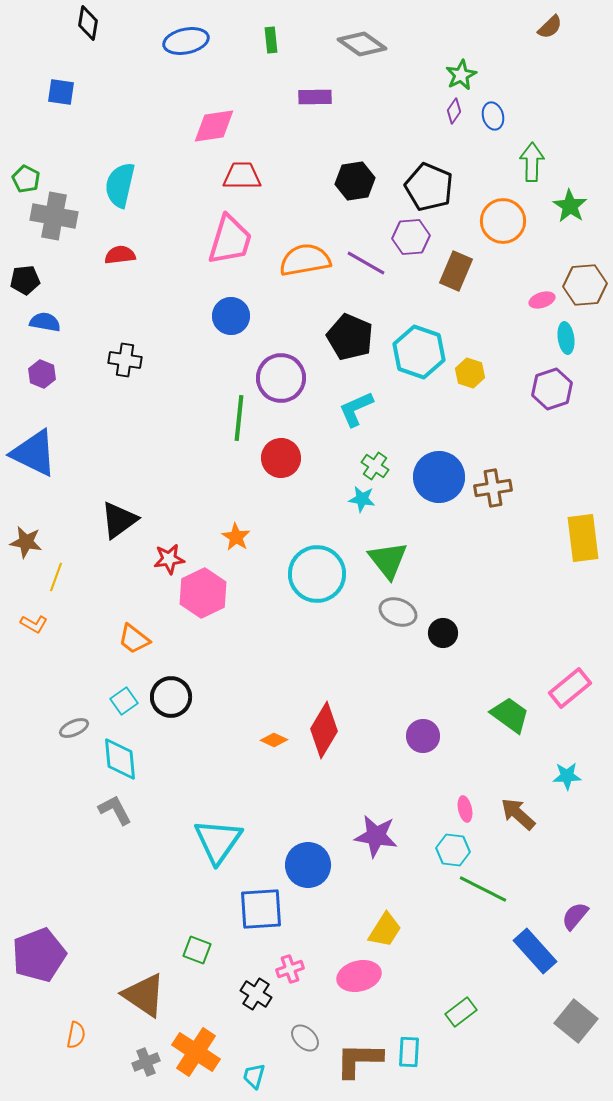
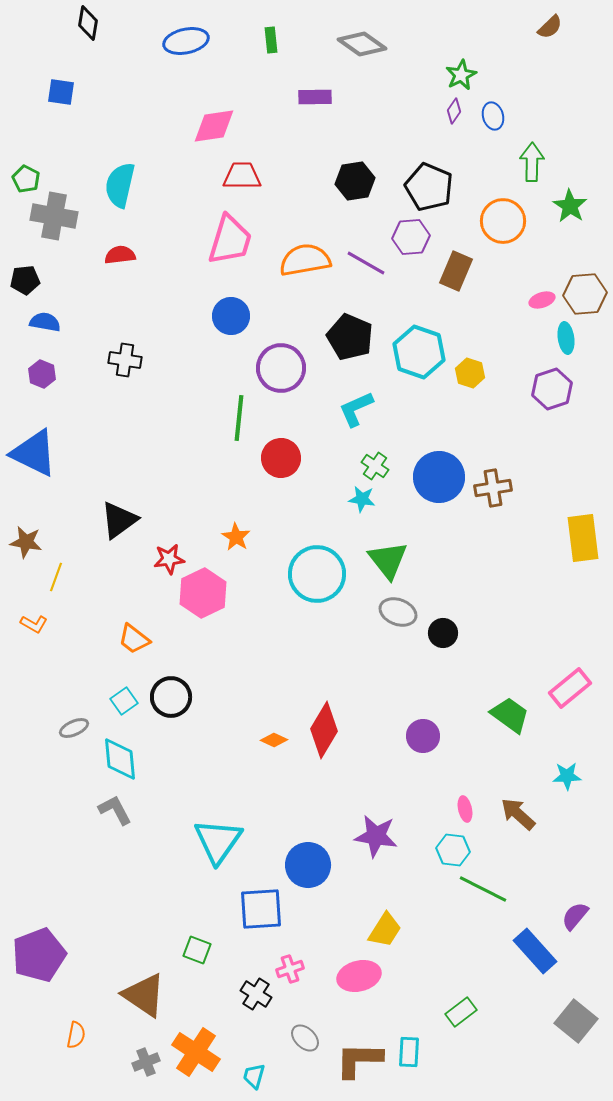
brown hexagon at (585, 285): moved 9 px down
purple circle at (281, 378): moved 10 px up
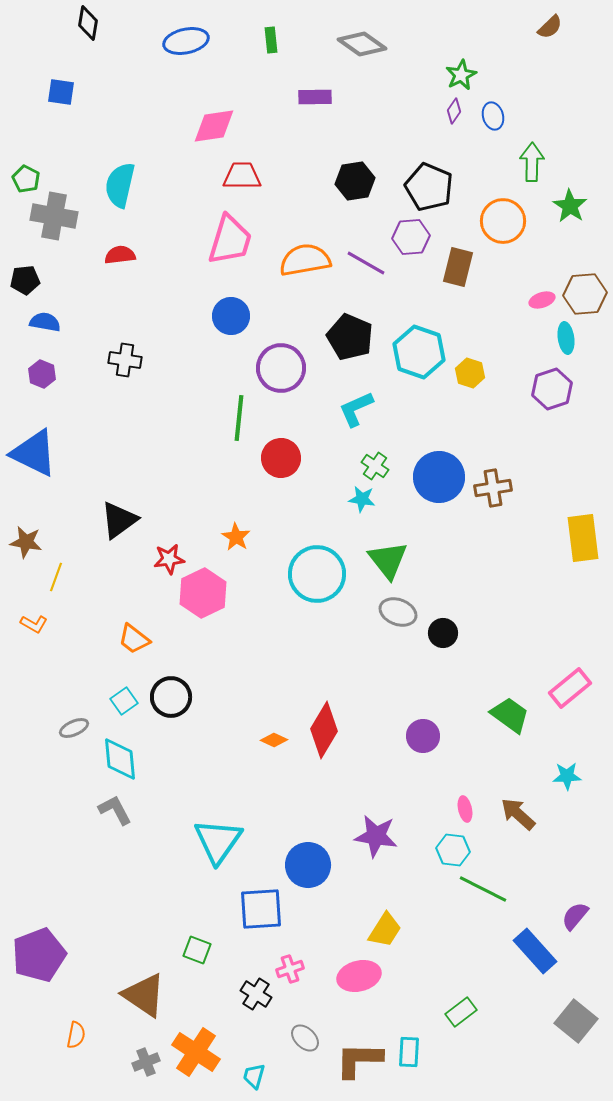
brown rectangle at (456, 271): moved 2 px right, 4 px up; rotated 9 degrees counterclockwise
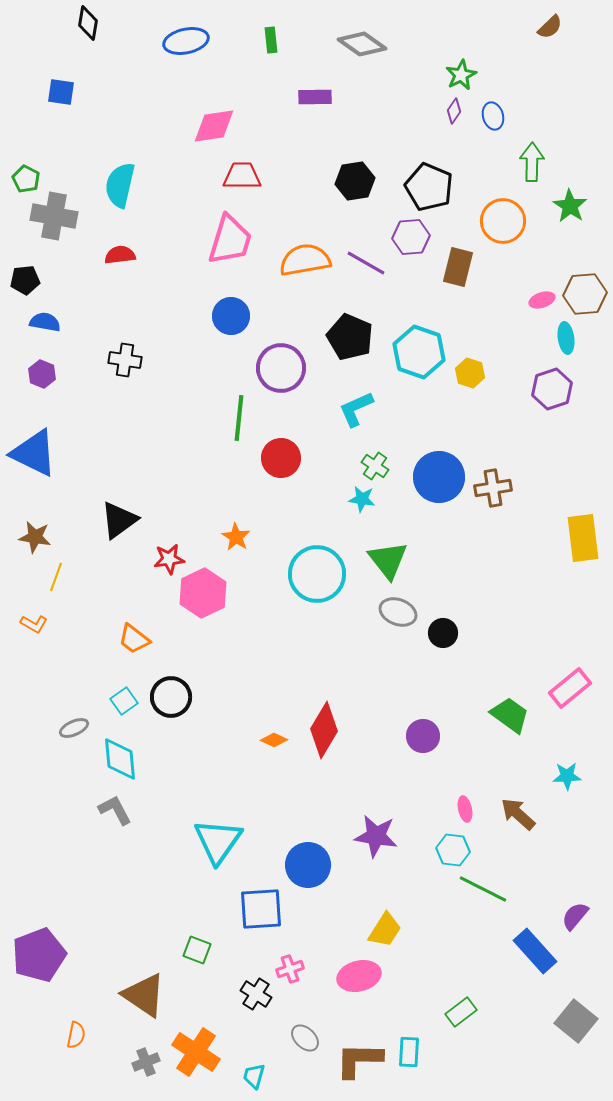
brown star at (26, 542): moved 9 px right, 5 px up
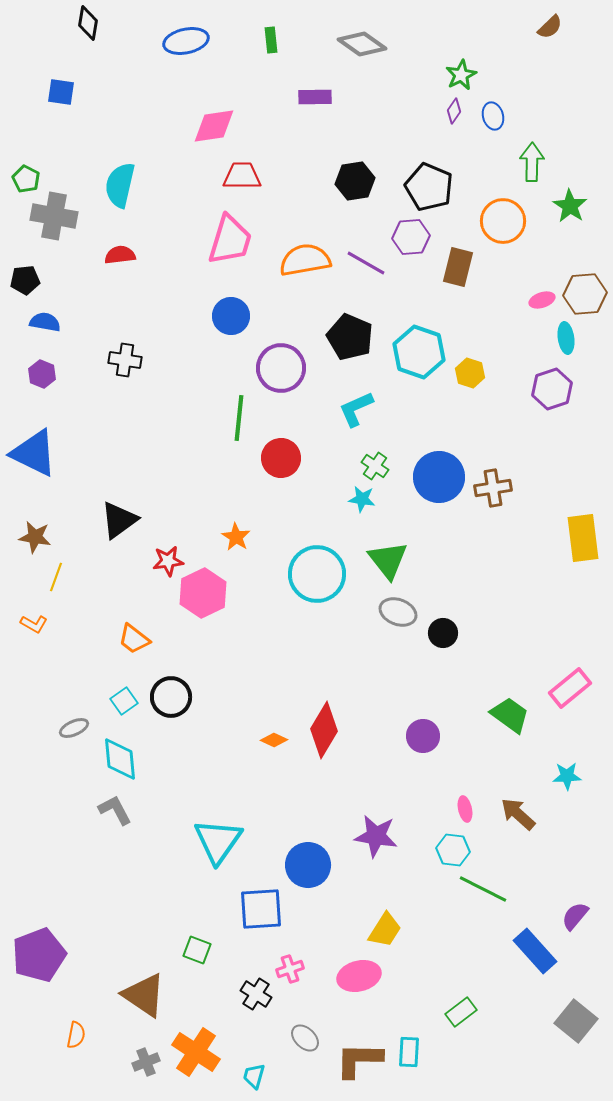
red star at (169, 559): moved 1 px left, 2 px down
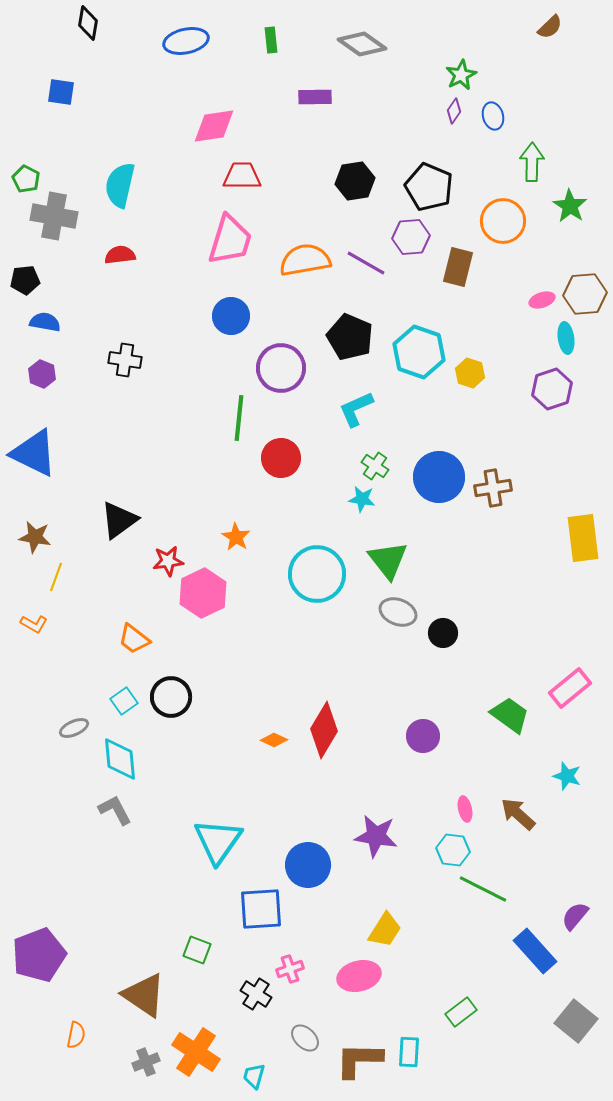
cyan star at (567, 776): rotated 20 degrees clockwise
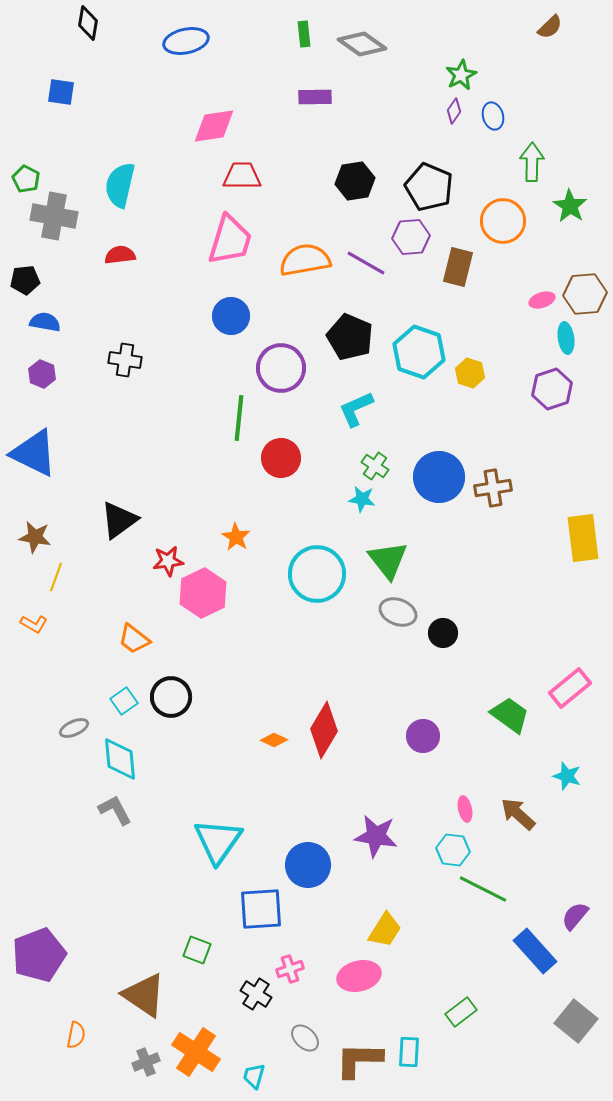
green rectangle at (271, 40): moved 33 px right, 6 px up
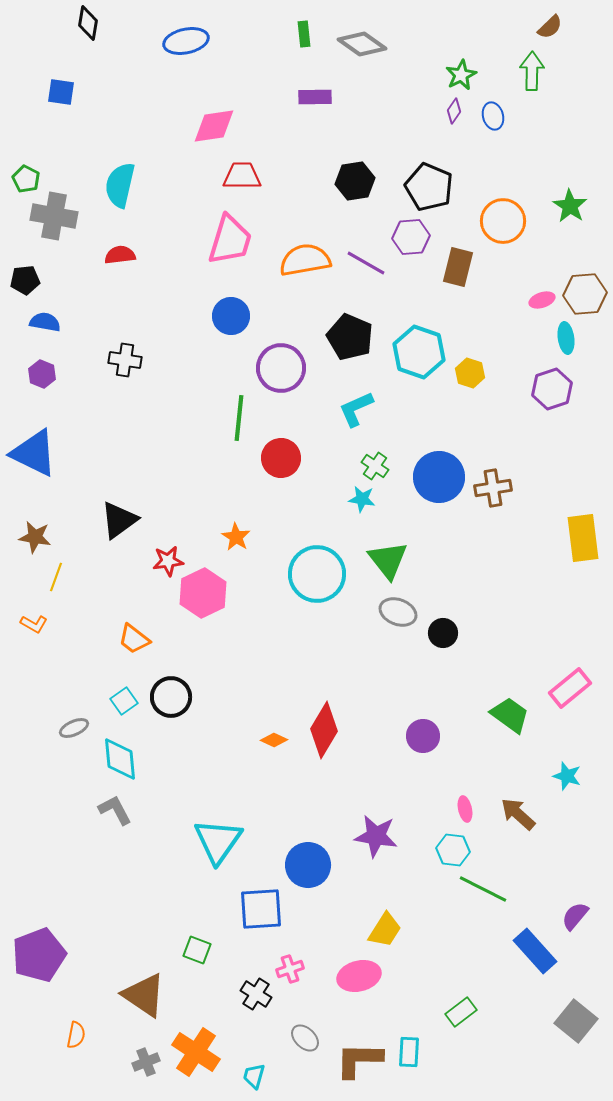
green arrow at (532, 162): moved 91 px up
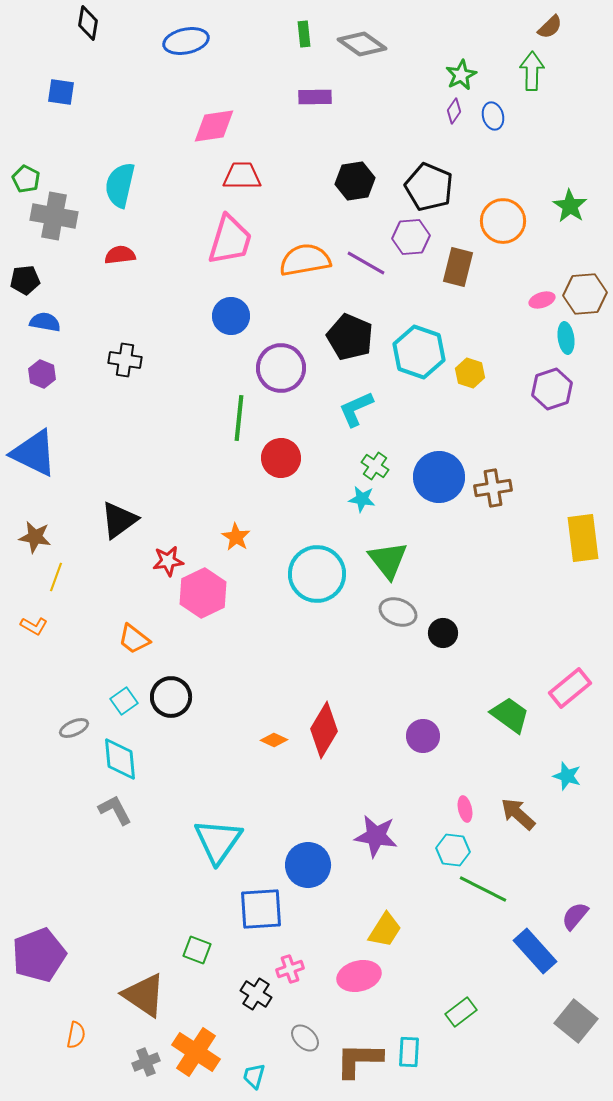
orange L-shape at (34, 624): moved 2 px down
